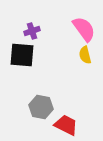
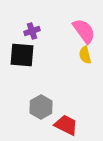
pink semicircle: moved 2 px down
gray hexagon: rotated 20 degrees clockwise
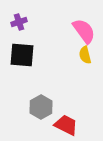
purple cross: moved 13 px left, 9 px up
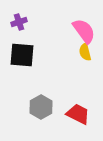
yellow semicircle: moved 3 px up
red trapezoid: moved 12 px right, 11 px up
